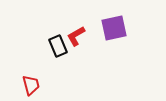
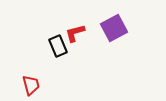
purple square: rotated 16 degrees counterclockwise
red L-shape: moved 1 px left, 3 px up; rotated 15 degrees clockwise
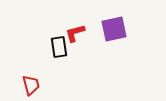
purple square: moved 1 px down; rotated 16 degrees clockwise
black rectangle: moved 1 px right, 1 px down; rotated 15 degrees clockwise
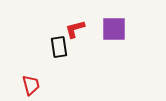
purple square: rotated 12 degrees clockwise
red L-shape: moved 4 px up
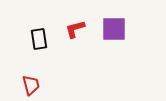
black rectangle: moved 20 px left, 8 px up
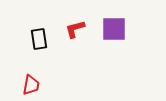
red trapezoid: rotated 25 degrees clockwise
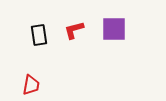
red L-shape: moved 1 px left, 1 px down
black rectangle: moved 4 px up
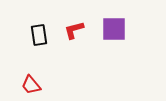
red trapezoid: rotated 130 degrees clockwise
